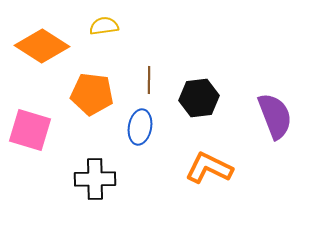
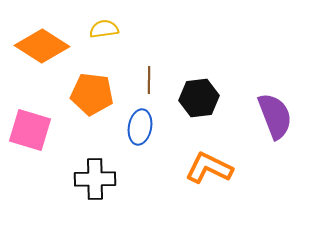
yellow semicircle: moved 3 px down
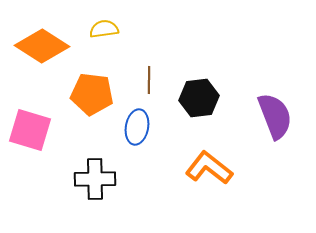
blue ellipse: moved 3 px left
orange L-shape: rotated 12 degrees clockwise
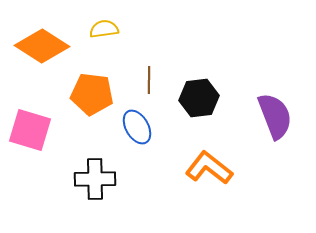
blue ellipse: rotated 40 degrees counterclockwise
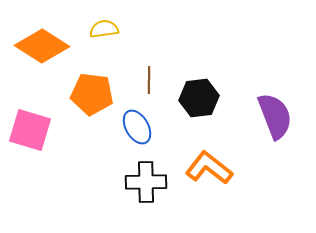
black cross: moved 51 px right, 3 px down
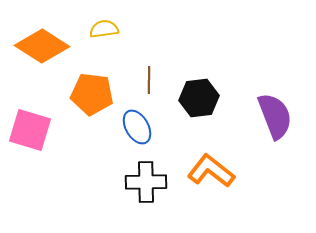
orange L-shape: moved 2 px right, 3 px down
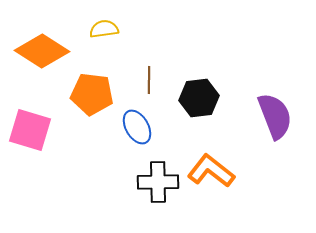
orange diamond: moved 5 px down
black cross: moved 12 px right
